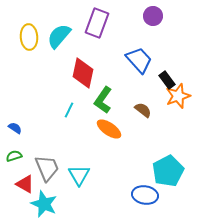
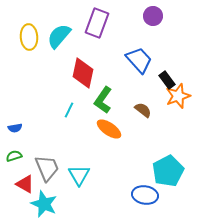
blue semicircle: rotated 136 degrees clockwise
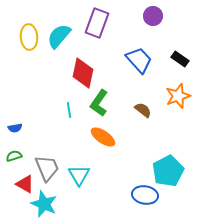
black rectangle: moved 13 px right, 21 px up; rotated 18 degrees counterclockwise
green L-shape: moved 4 px left, 3 px down
cyan line: rotated 35 degrees counterclockwise
orange ellipse: moved 6 px left, 8 px down
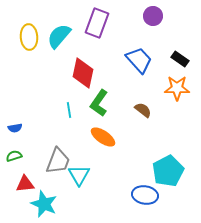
orange star: moved 1 px left, 8 px up; rotated 20 degrees clockwise
gray trapezoid: moved 11 px right, 7 px up; rotated 44 degrees clockwise
red triangle: rotated 36 degrees counterclockwise
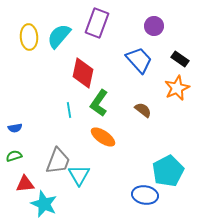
purple circle: moved 1 px right, 10 px down
orange star: rotated 25 degrees counterclockwise
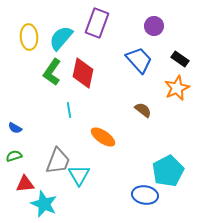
cyan semicircle: moved 2 px right, 2 px down
green L-shape: moved 47 px left, 31 px up
blue semicircle: rotated 40 degrees clockwise
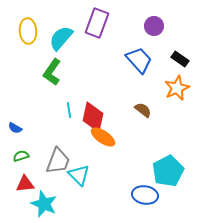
yellow ellipse: moved 1 px left, 6 px up
red diamond: moved 10 px right, 44 px down
green semicircle: moved 7 px right
cyan triangle: rotated 15 degrees counterclockwise
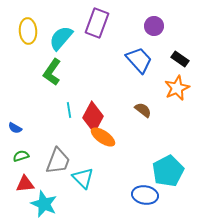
red diamond: rotated 16 degrees clockwise
cyan triangle: moved 4 px right, 3 px down
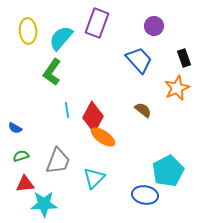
black rectangle: moved 4 px right, 1 px up; rotated 36 degrees clockwise
cyan line: moved 2 px left
cyan triangle: moved 11 px right; rotated 30 degrees clockwise
cyan star: rotated 24 degrees counterclockwise
